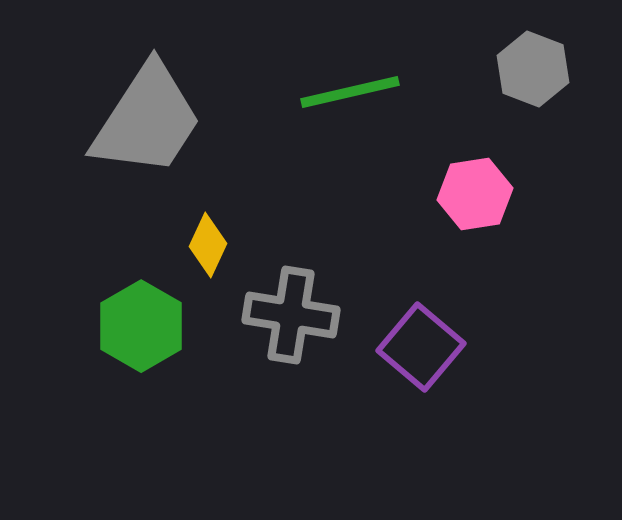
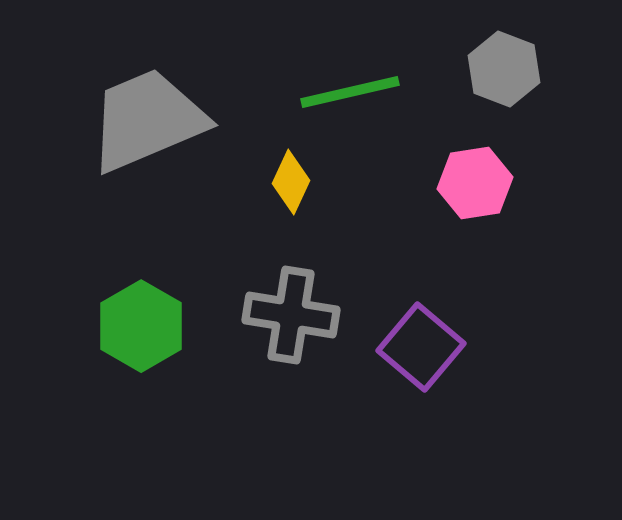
gray hexagon: moved 29 px left
gray trapezoid: rotated 146 degrees counterclockwise
pink hexagon: moved 11 px up
yellow diamond: moved 83 px right, 63 px up
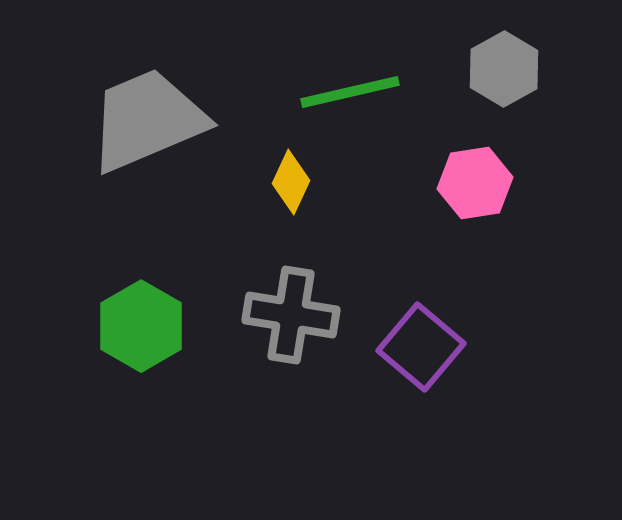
gray hexagon: rotated 10 degrees clockwise
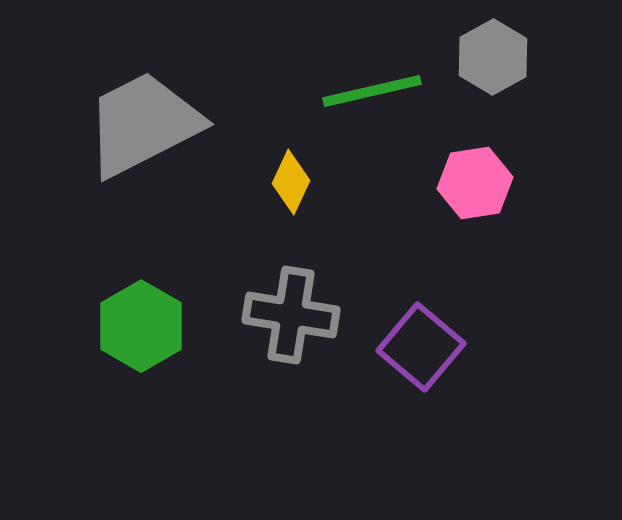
gray hexagon: moved 11 px left, 12 px up
green line: moved 22 px right, 1 px up
gray trapezoid: moved 4 px left, 4 px down; rotated 4 degrees counterclockwise
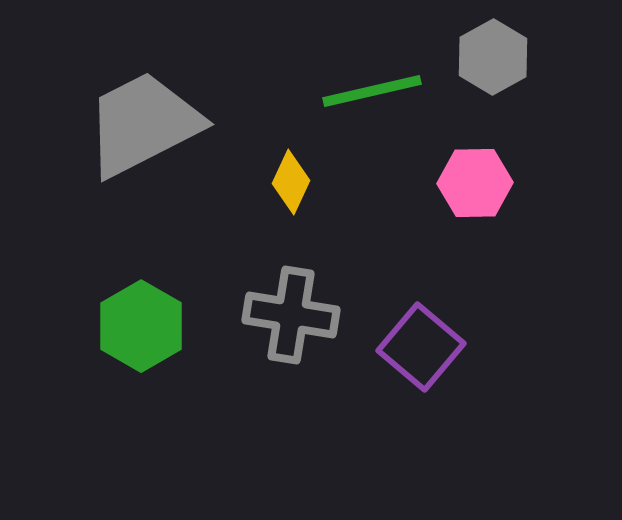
pink hexagon: rotated 8 degrees clockwise
